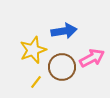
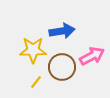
blue arrow: moved 2 px left
yellow star: rotated 20 degrees clockwise
pink arrow: moved 2 px up
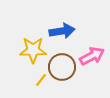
yellow line: moved 5 px right, 2 px up
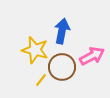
blue arrow: rotated 70 degrees counterclockwise
yellow star: moved 2 px right; rotated 16 degrees clockwise
